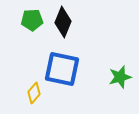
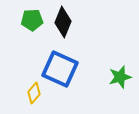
blue square: moved 2 px left; rotated 12 degrees clockwise
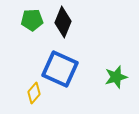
green star: moved 4 px left
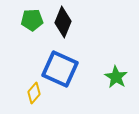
green star: rotated 25 degrees counterclockwise
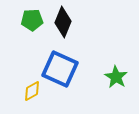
yellow diamond: moved 2 px left, 2 px up; rotated 20 degrees clockwise
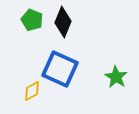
green pentagon: rotated 25 degrees clockwise
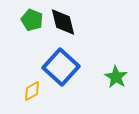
black diamond: rotated 36 degrees counterclockwise
blue square: moved 1 px right, 2 px up; rotated 18 degrees clockwise
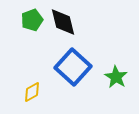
green pentagon: rotated 30 degrees clockwise
blue square: moved 12 px right
yellow diamond: moved 1 px down
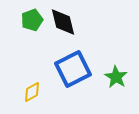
blue square: moved 2 px down; rotated 21 degrees clockwise
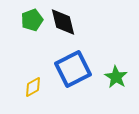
yellow diamond: moved 1 px right, 5 px up
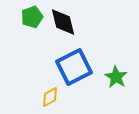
green pentagon: moved 3 px up
blue square: moved 1 px right, 2 px up
yellow diamond: moved 17 px right, 10 px down
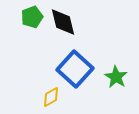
blue square: moved 1 px right, 2 px down; rotated 21 degrees counterclockwise
yellow diamond: moved 1 px right
